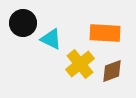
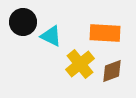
black circle: moved 1 px up
cyan triangle: moved 3 px up
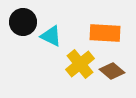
brown diamond: rotated 60 degrees clockwise
